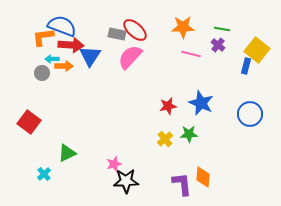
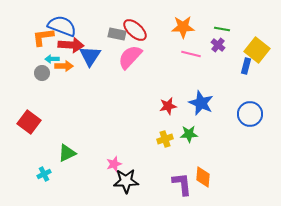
yellow cross: rotated 21 degrees clockwise
cyan cross: rotated 16 degrees clockwise
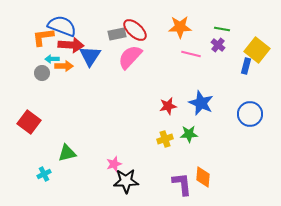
orange star: moved 3 px left
gray rectangle: rotated 24 degrees counterclockwise
green triangle: rotated 12 degrees clockwise
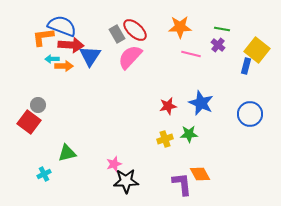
gray rectangle: rotated 72 degrees clockwise
gray circle: moved 4 px left, 32 px down
orange diamond: moved 3 px left, 3 px up; rotated 35 degrees counterclockwise
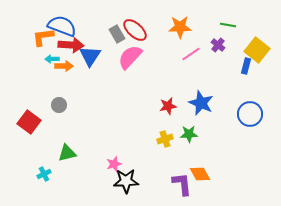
green line: moved 6 px right, 4 px up
pink line: rotated 48 degrees counterclockwise
gray circle: moved 21 px right
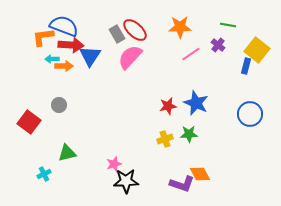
blue semicircle: moved 2 px right
blue star: moved 5 px left
purple L-shape: rotated 115 degrees clockwise
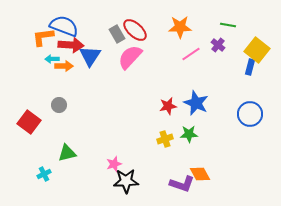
blue rectangle: moved 4 px right, 1 px down
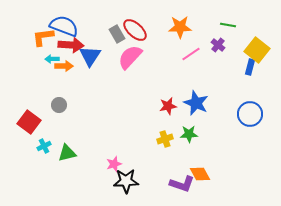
cyan cross: moved 28 px up
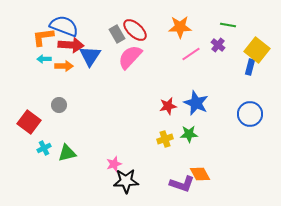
cyan arrow: moved 8 px left
cyan cross: moved 2 px down
